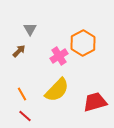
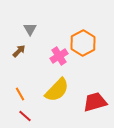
orange line: moved 2 px left
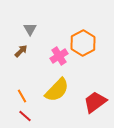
brown arrow: moved 2 px right
orange line: moved 2 px right, 2 px down
red trapezoid: rotated 20 degrees counterclockwise
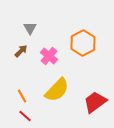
gray triangle: moved 1 px up
pink cross: moved 10 px left; rotated 18 degrees counterclockwise
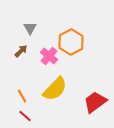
orange hexagon: moved 12 px left, 1 px up
yellow semicircle: moved 2 px left, 1 px up
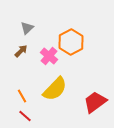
gray triangle: moved 3 px left; rotated 16 degrees clockwise
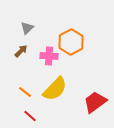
pink cross: rotated 36 degrees counterclockwise
orange line: moved 3 px right, 4 px up; rotated 24 degrees counterclockwise
red line: moved 5 px right
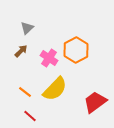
orange hexagon: moved 5 px right, 8 px down
pink cross: moved 2 px down; rotated 30 degrees clockwise
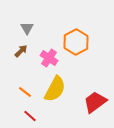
gray triangle: rotated 16 degrees counterclockwise
orange hexagon: moved 8 px up
yellow semicircle: rotated 16 degrees counterclockwise
